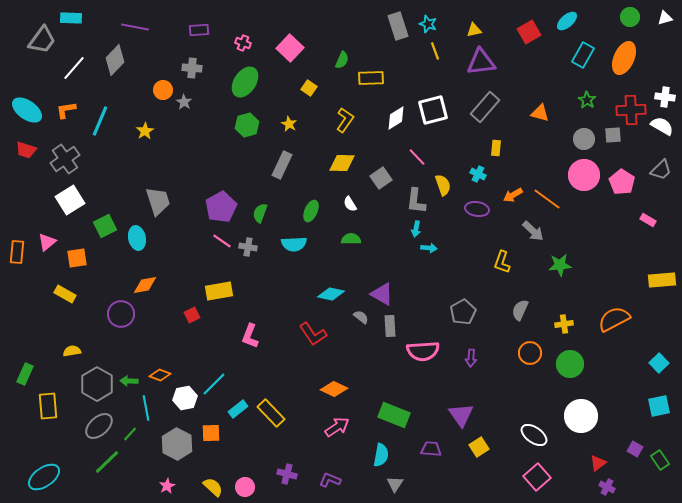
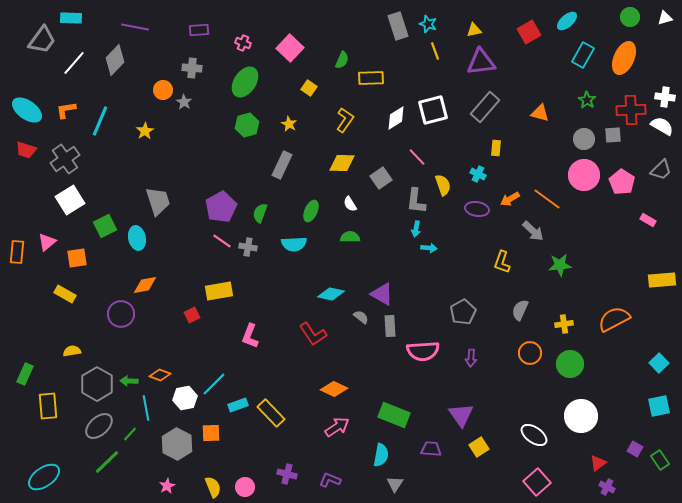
white line at (74, 68): moved 5 px up
orange arrow at (513, 195): moved 3 px left, 4 px down
green semicircle at (351, 239): moved 1 px left, 2 px up
cyan rectangle at (238, 409): moved 4 px up; rotated 18 degrees clockwise
pink square at (537, 477): moved 5 px down
yellow semicircle at (213, 487): rotated 25 degrees clockwise
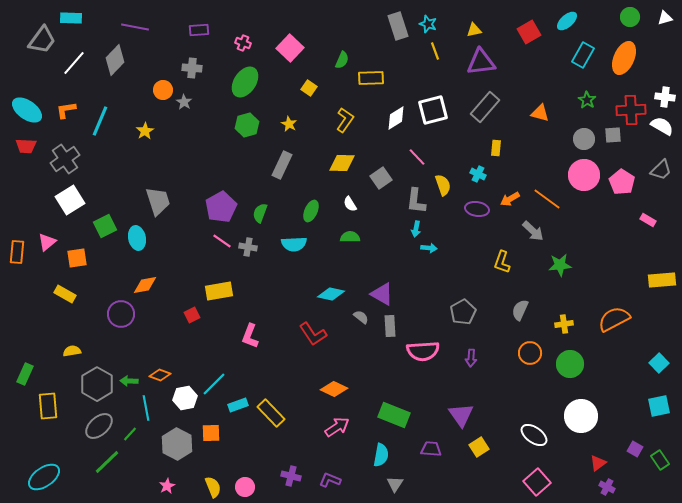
red trapezoid at (26, 150): moved 4 px up; rotated 15 degrees counterclockwise
purple cross at (287, 474): moved 4 px right, 2 px down
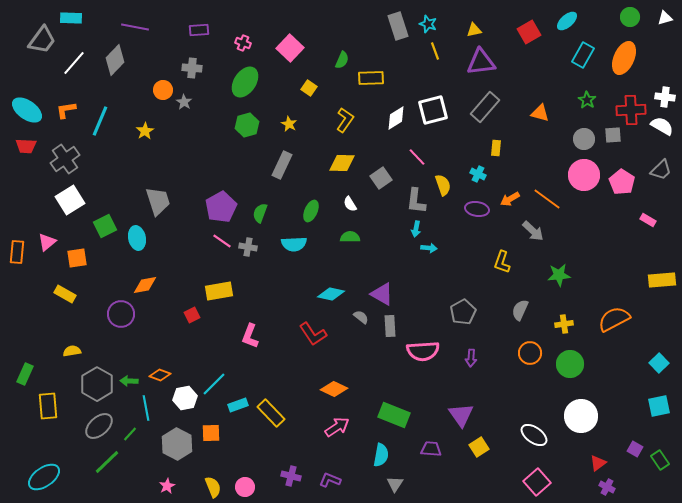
green star at (560, 265): moved 1 px left, 10 px down
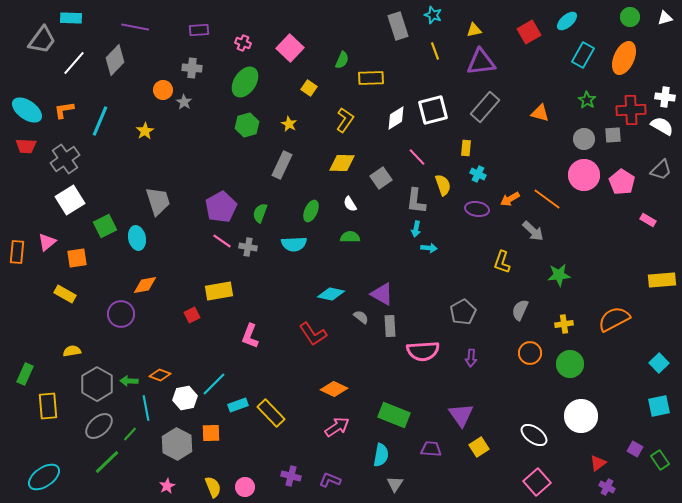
cyan star at (428, 24): moved 5 px right, 9 px up
orange L-shape at (66, 110): moved 2 px left
yellow rectangle at (496, 148): moved 30 px left
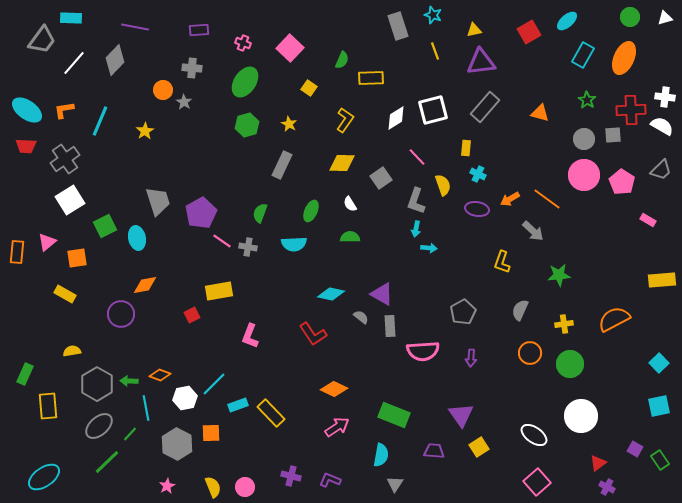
gray L-shape at (416, 201): rotated 12 degrees clockwise
purple pentagon at (221, 207): moved 20 px left, 6 px down
purple trapezoid at (431, 449): moved 3 px right, 2 px down
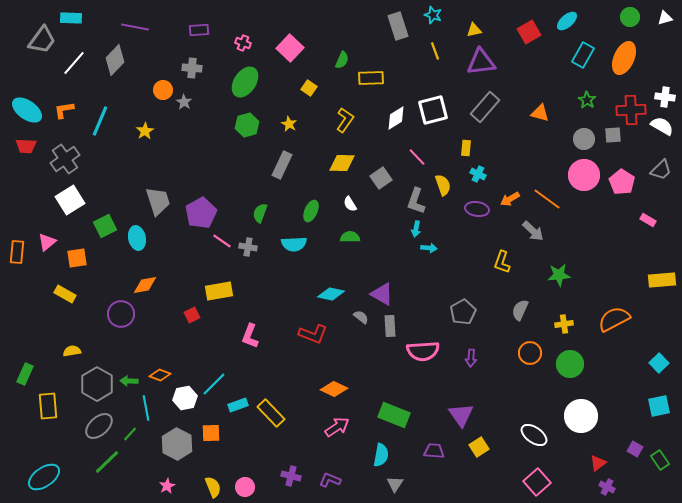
red L-shape at (313, 334): rotated 36 degrees counterclockwise
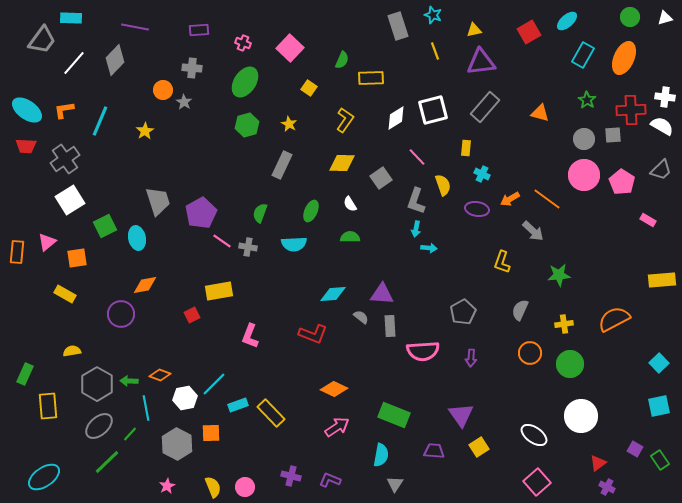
cyan cross at (478, 174): moved 4 px right
cyan diamond at (331, 294): moved 2 px right; rotated 16 degrees counterclockwise
purple triangle at (382, 294): rotated 25 degrees counterclockwise
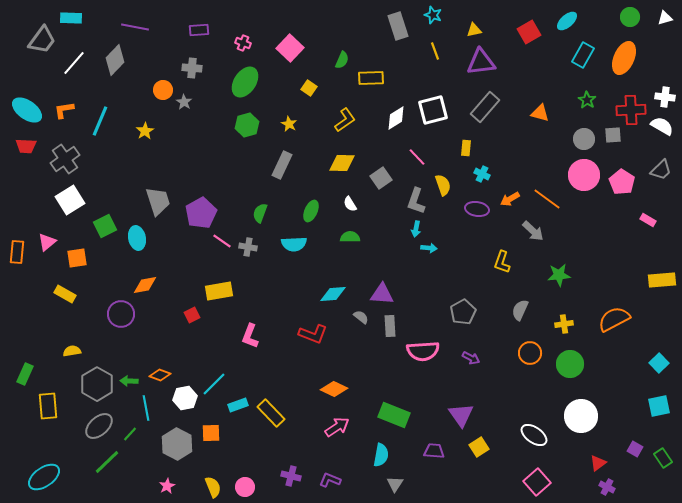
yellow L-shape at (345, 120): rotated 20 degrees clockwise
purple arrow at (471, 358): rotated 66 degrees counterclockwise
green rectangle at (660, 460): moved 3 px right, 2 px up
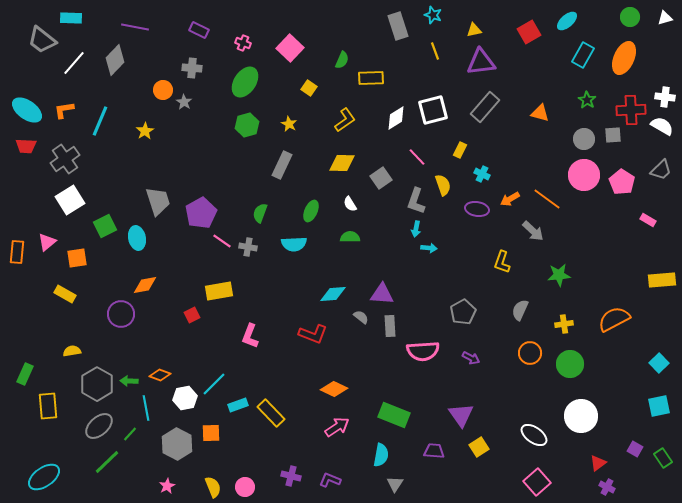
purple rectangle at (199, 30): rotated 30 degrees clockwise
gray trapezoid at (42, 40): rotated 92 degrees clockwise
yellow rectangle at (466, 148): moved 6 px left, 2 px down; rotated 21 degrees clockwise
